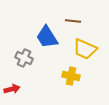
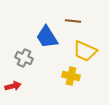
yellow trapezoid: moved 2 px down
red arrow: moved 1 px right, 3 px up
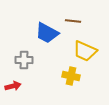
blue trapezoid: moved 4 px up; rotated 30 degrees counterclockwise
gray cross: moved 2 px down; rotated 24 degrees counterclockwise
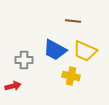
blue trapezoid: moved 8 px right, 17 px down
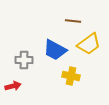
yellow trapezoid: moved 4 px right, 7 px up; rotated 60 degrees counterclockwise
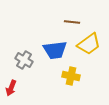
brown line: moved 1 px left, 1 px down
blue trapezoid: rotated 35 degrees counterclockwise
gray cross: rotated 30 degrees clockwise
red arrow: moved 2 px left, 2 px down; rotated 126 degrees clockwise
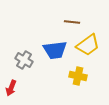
yellow trapezoid: moved 1 px left, 1 px down
yellow cross: moved 7 px right
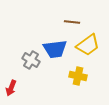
blue trapezoid: moved 1 px up
gray cross: moved 7 px right
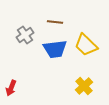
brown line: moved 17 px left
yellow trapezoid: moved 2 px left; rotated 80 degrees clockwise
gray cross: moved 6 px left, 25 px up; rotated 24 degrees clockwise
yellow cross: moved 6 px right, 10 px down; rotated 36 degrees clockwise
